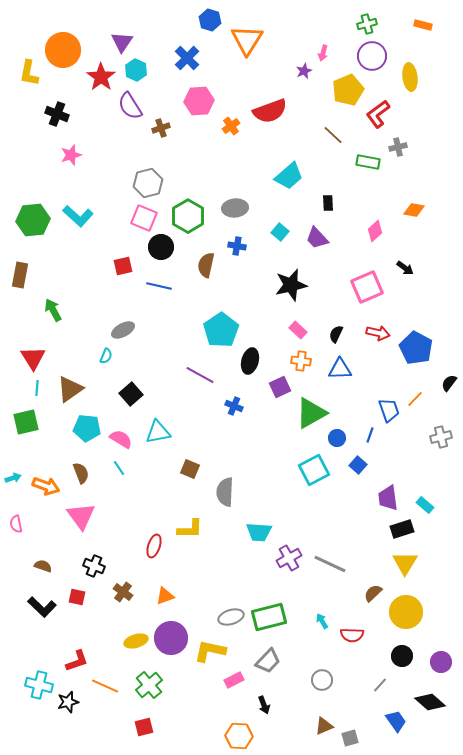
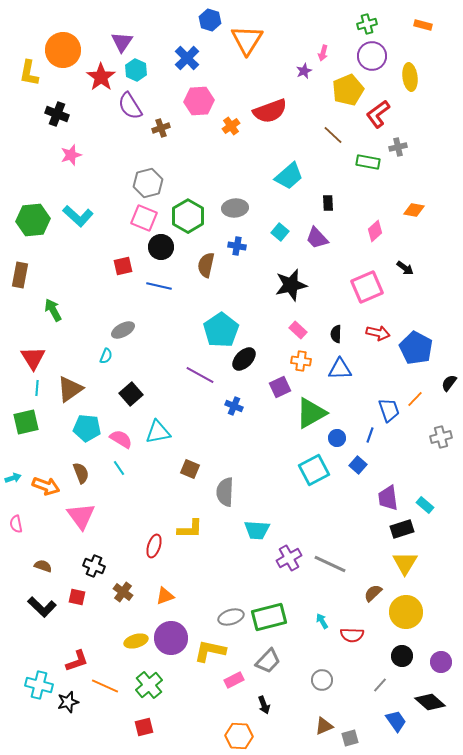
black semicircle at (336, 334): rotated 24 degrees counterclockwise
black ellipse at (250, 361): moved 6 px left, 2 px up; rotated 30 degrees clockwise
cyan trapezoid at (259, 532): moved 2 px left, 2 px up
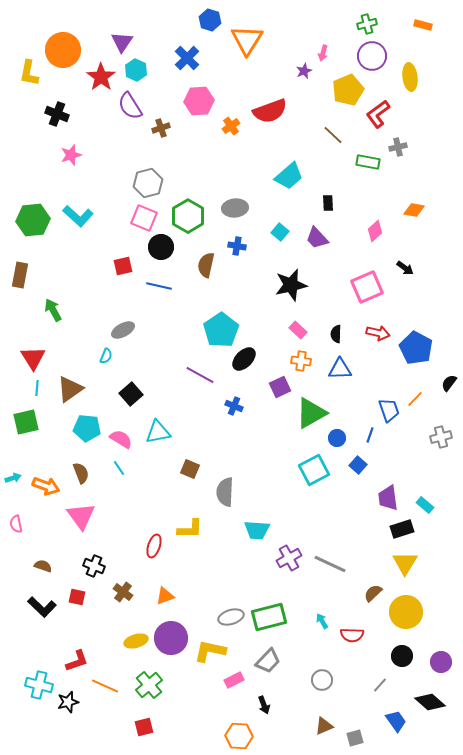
gray square at (350, 738): moved 5 px right
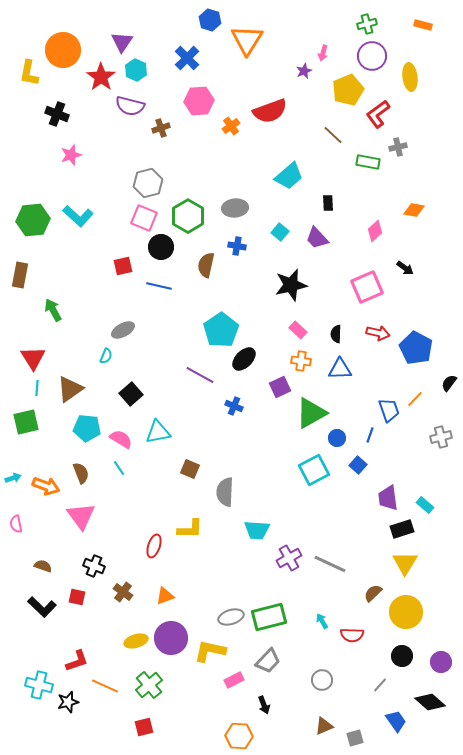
purple semicircle at (130, 106): rotated 44 degrees counterclockwise
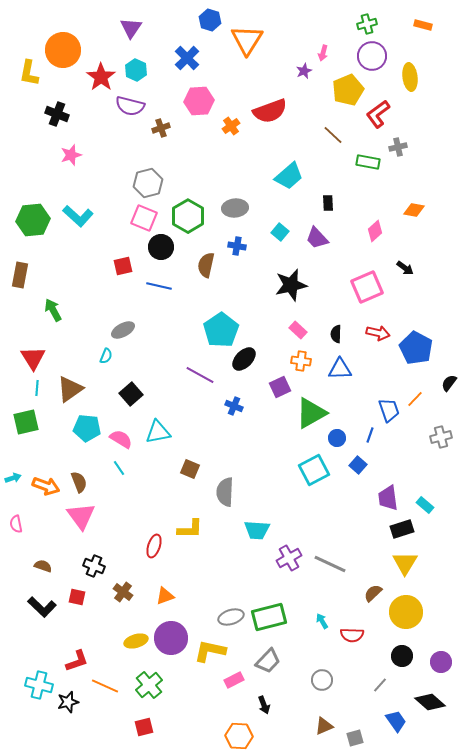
purple triangle at (122, 42): moved 9 px right, 14 px up
brown semicircle at (81, 473): moved 2 px left, 9 px down
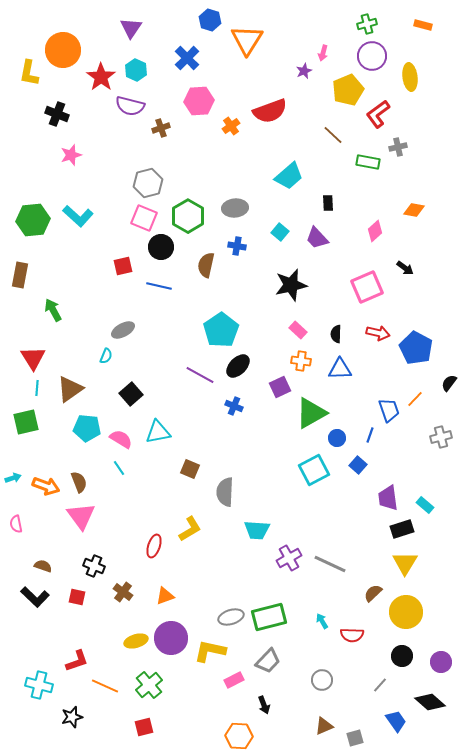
black ellipse at (244, 359): moved 6 px left, 7 px down
yellow L-shape at (190, 529): rotated 32 degrees counterclockwise
black L-shape at (42, 607): moved 7 px left, 10 px up
black star at (68, 702): moved 4 px right, 15 px down
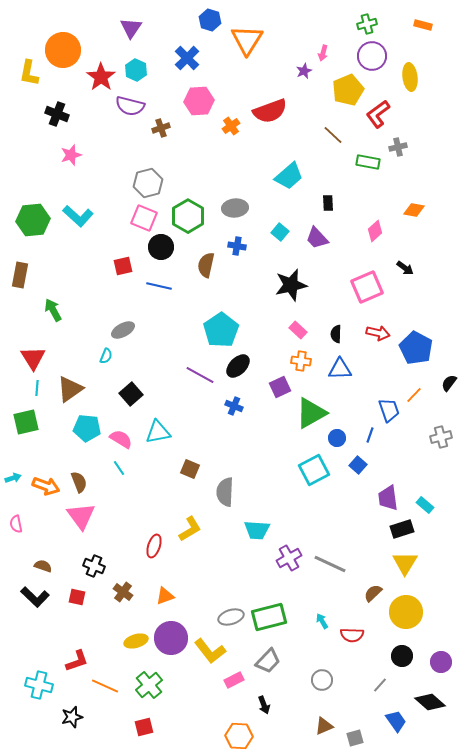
orange line at (415, 399): moved 1 px left, 4 px up
yellow L-shape at (210, 651): rotated 140 degrees counterclockwise
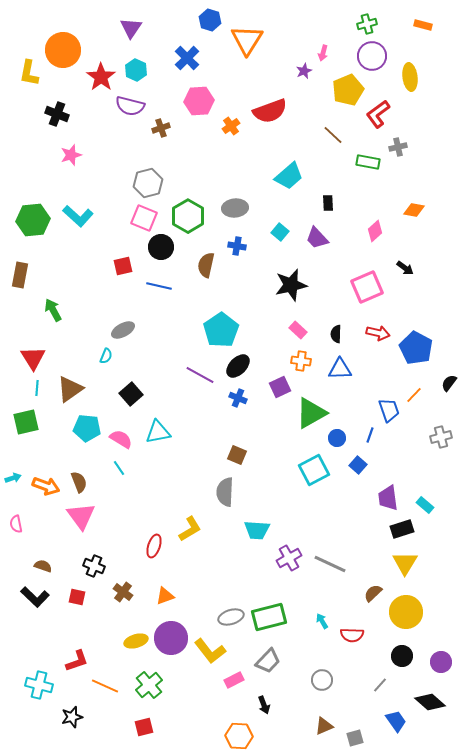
blue cross at (234, 406): moved 4 px right, 8 px up
brown square at (190, 469): moved 47 px right, 14 px up
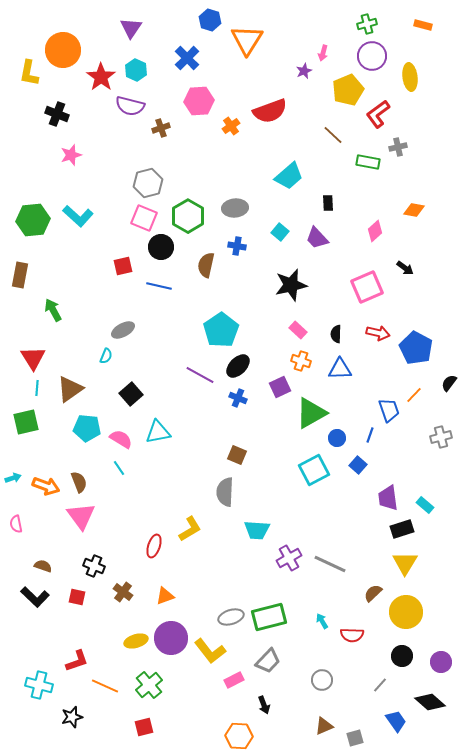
orange cross at (301, 361): rotated 12 degrees clockwise
